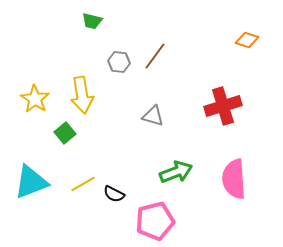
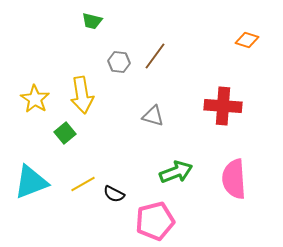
red cross: rotated 21 degrees clockwise
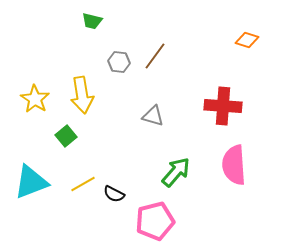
green square: moved 1 px right, 3 px down
green arrow: rotated 28 degrees counterclockwise
pink semicircle: moved 14 px up
